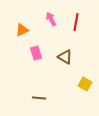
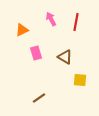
yellow square: moved 5 px left, 4 px up; rotated 24 degrees counterclockwise
brown line: rotated 40 degrees counterclockwise
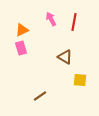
red line: moved 2 px left
pink rectangle: moved 15 px left, 5 px up
brown line: moved 1 px right, 2 px up
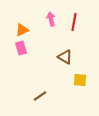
pink arrow: rotated 16 degrees clockwise
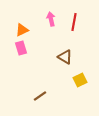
yellow square: rotated 32 degrees counterclockwise
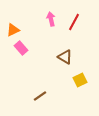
red line: rotated 18 degrees clockwise
orange triangle: moved 9 px left
pink rectangle: rotated 24 degrees counterclockwise
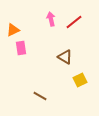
red line: rotated 24 degrees clockwise
pink rectangle: rotated 32 degrees clockwise
brown line: rotated 64 degrees clockwise
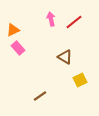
pink rectangle: moved 3 px left; rotated 32 degrees counterclockwise
brown line: rotated 64 degrees counterclockwise
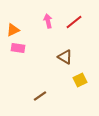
pink arrow: moved 3 px left, 2 px down
pink rectangle: rotated 40 degrees counterclockwise
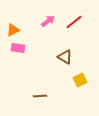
pink arrow: rotated 64 degrees clockwise
brown line: rotated 32 degrees clockwise
